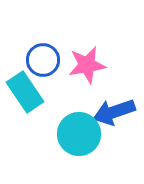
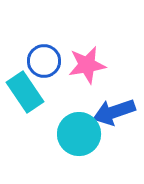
blue circle: moved 1 px right, 1 px down
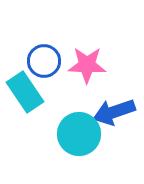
pink star: rotated 12 degrees clockwise
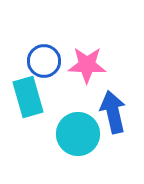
cyan rectangle: moved 3 px right, 5 px down; rotated 18 degrees clockwise
blue arrow: moved 1 px left; rotated 96 degrees clockwise
cyan circle: moved 1 px left
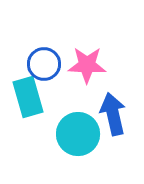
blue circle: moved 3 px down
blue arrow: moved 2 px down
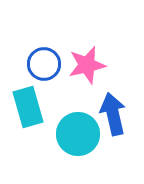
pink star: rotated 15 degrees counterclockwise
cyan rectangle: moved 10 px down
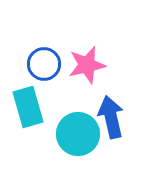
blue arrow: moved 2 px left, 3 px down
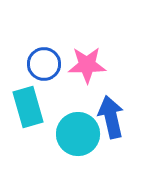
pink star: rotated 12 degrees clockwise
